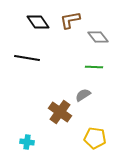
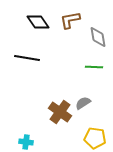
gray diamond: rotated 30 degrees clockwise
gray semicircle: moved 8 px down
cyan cross: moved 1 px left
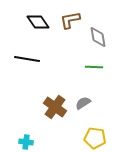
black line: moved 1 px down
brown cross: moved 5 px left, 5 px up
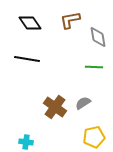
black diamond: moved 8 px left, 1 px down
yellow pentagon: moved 1 px left, 1 px up; rotated 20 degrees counterclockwise
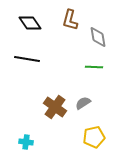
brown L-shape: rotated 65 degrees counterclockwise
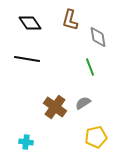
green line: moved 4 px left; rotated 66 degrees clockwise
yellow pentagon: moved 2 px right
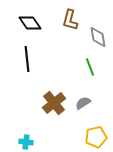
black line: rotated 75 degrees clockwise
brown cross: moved 1 px left, 4 px up; rotated 15 degrees clockwise
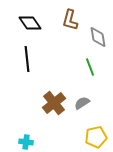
gray semicircle: moved 1 px left
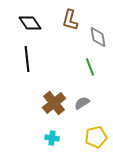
cyan cross: moved 26 px right, 4 px up
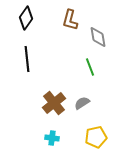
black diamond: moved 4 px left, 5 px up; rotated 70 degrees clockwise
